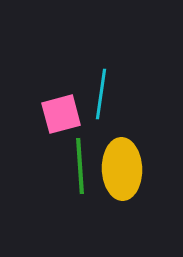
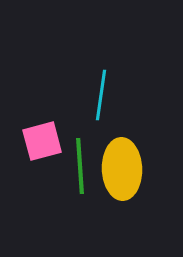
cyan line: moved 1 px down
pink square: moved 19 px left, 27 px down
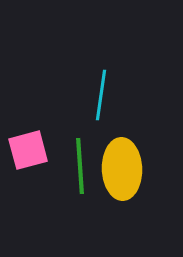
pink square: moved 14 px left, 9 px down
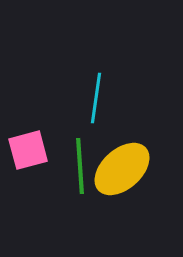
cyan line: moved 5 px left, 3 px down
yellow ellipse: rotated 50 degrees clockwise
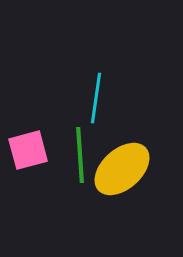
green line: moved 11 px up
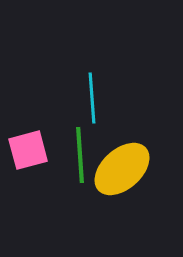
cyan line: moved 4 px left; rotated 12 degrees counterclockwise
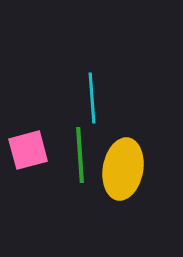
yellow ellipse: moved 1 px right; rotated 38 degrees counterclockwise
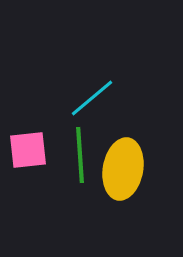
cyan line: rotated 54 degrees clockwise
pink square: rotated 9 degrees clockwise
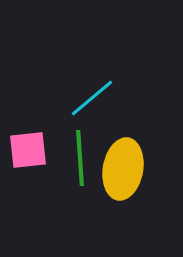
green line: moved 3 px down
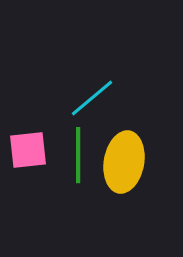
green line: moved 2 px left, 3 px up; rotated 4 degrees clockwise
yellow ellipse: moved 1 px right, 7 px up
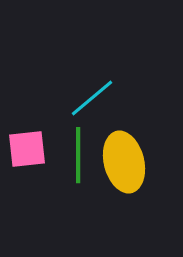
pink square: moved 1 px left, 1 px up
yellow ellipse: rotated 24 degrees counterclockwise
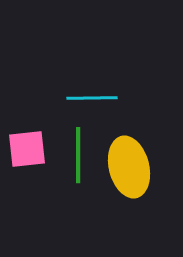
cyan line: rotated 39 degrees clockwise
yellow ellipse: moved 5 px right, 5 px down
